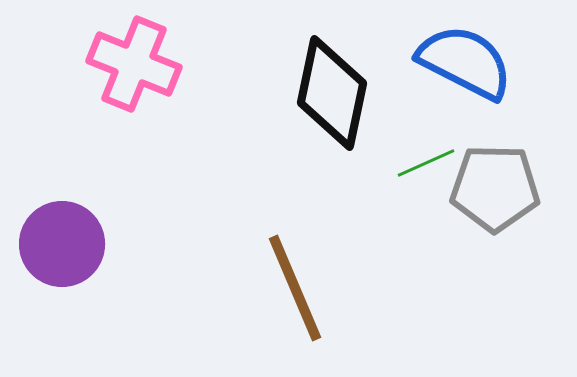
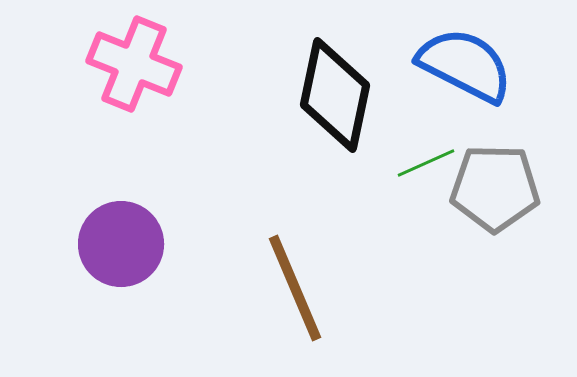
blue semicircle: moved 3 px down
black diamond: moved 3 px right, 2 px down
purple circle: moved 59 px right
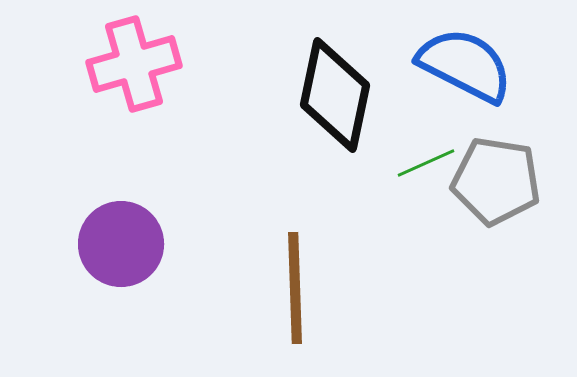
pink cross: rotated 38 degrees counterclockwise
gray pentagon: moved 1 px right, 7 px up; rotated 8 degrees clockwise
brown line: rotated 21 degrees clockwise
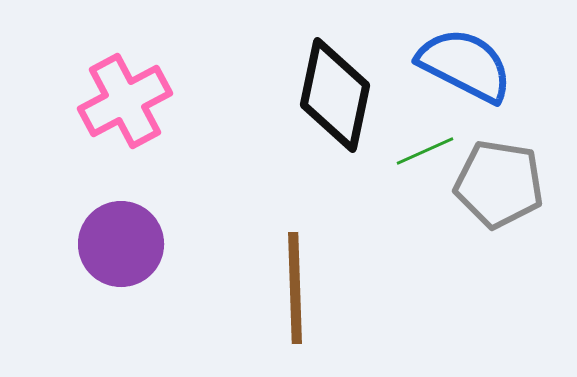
pink cross: moved 9 px left, 37 px down; rotated 12 degrees counterclockwise
green line: moved 1 px left, 12 px up
gray pentagon: moved 3 px right, 3 px down
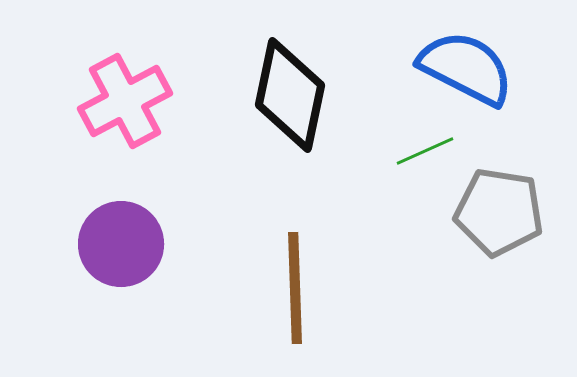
blue semicircle: moved 1 px right, 3 px down
black diamond: moved 45 px left
gray pentagon: moved 28 px down
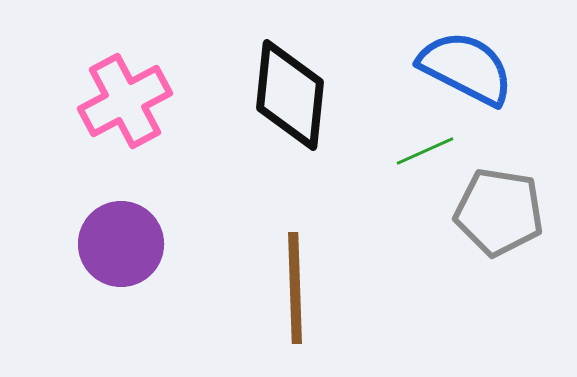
black diamond: rotated 6 degrees counterclockwise
